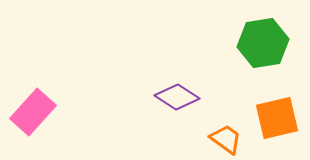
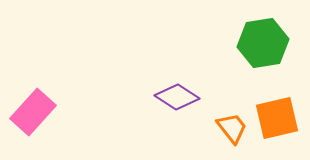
orange trapezoid: moved 6 px right, 11 px up; rotated 16 degrees clockwise
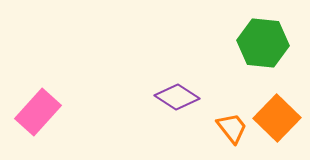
green hexagon: rotated 15 degrees clockwise
pink rectangle: moved 5 px right
orange square: rotated 33 degrees counterclockwise
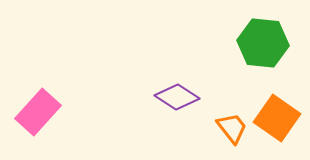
orange square: rotated 9 degrees counterclockwise
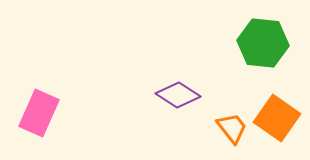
purple diamond: moved 1 px right, 2 px up
pink rectangle: moved 1 px right, 1 px down; rotated 18 degrees counterclockwise
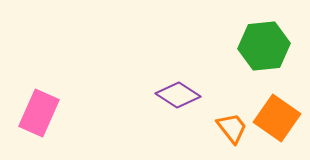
green hexagon: moved 1 px right, 3 px down; rotated 12 degrees counterclockwise
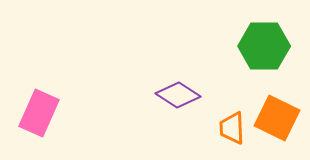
green hexagon: rotated 6 degrees clockwise
orange square: rotated 9 degrees counterclockwise
orange trapezoid: rotated 144 degrees counterclockwise
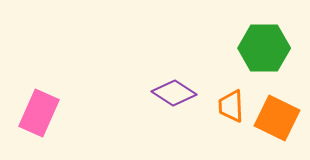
green hexagon: moved 2 px down
purple diamond: moved 4 px left, 2 px up
orange trapezoid: moved 1 px left, 22 px up
